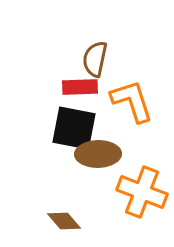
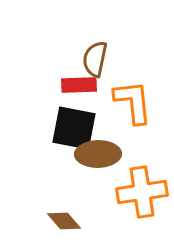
red rectangle: moved 1 px left, 2 px up
orange L-shape: moved 1 px right, 1 px down; rotated 12 degrees clockwise
orange cross: rotated 30 degrees counterclockwise
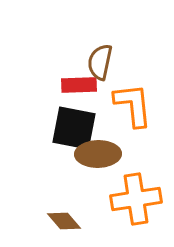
brown semicircle: moved 5 px right, 3 px down
orange L-shape: moved 3 px down
orange cross: moved 6 px left, 7 px down
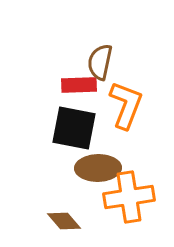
orange L-shape: moved 7 px left; rotated 27 degrees clockwise
brown ellipse: moved 14 px down
orange cross: moved 7 px left, 2 px up
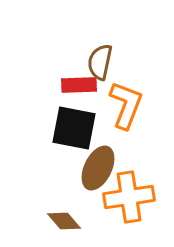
brown ellipse: rotated 63 degrees counterclockwise
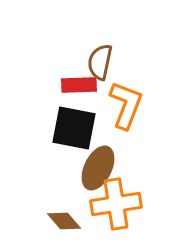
orange cross: moved 13 px left, 7 px down
